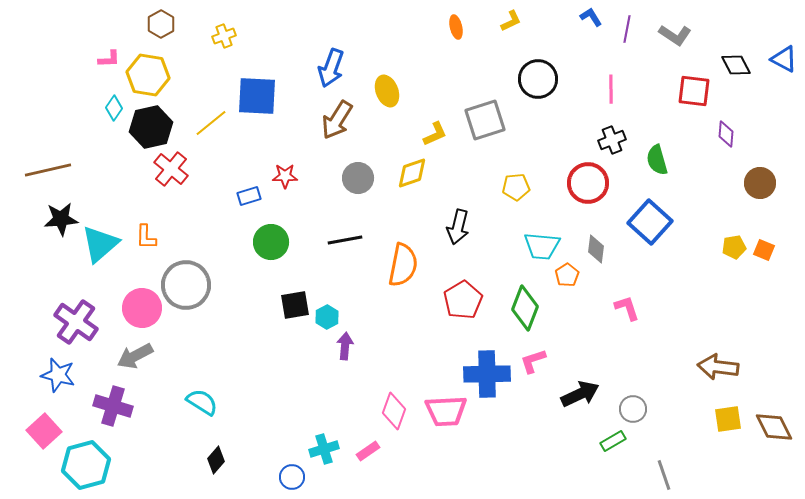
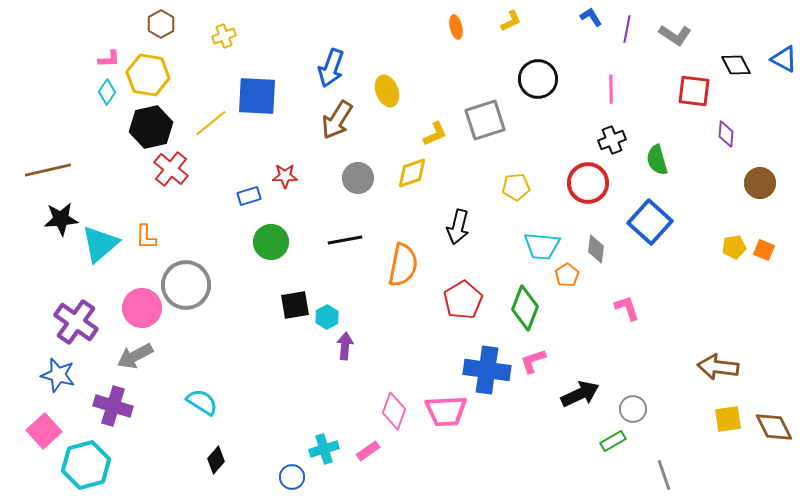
cyan diamond at (114, 108): moved 7 px left, 16 px up
blue cross at (487, 374): moved 4 px up; rotated 9 degrees clockwise
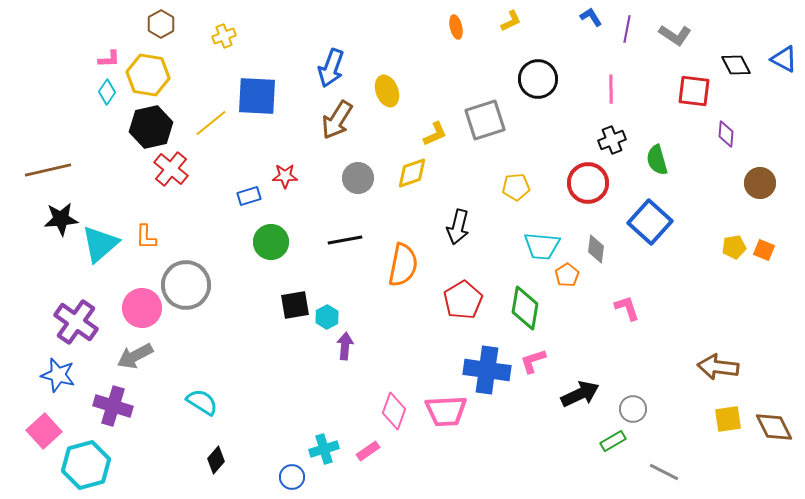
green diamond at (525, 308): rotated 12 degrees counterclockwise
gray line at (664, 475): moved 3 px up; rotated 44 degrees counterclockwise
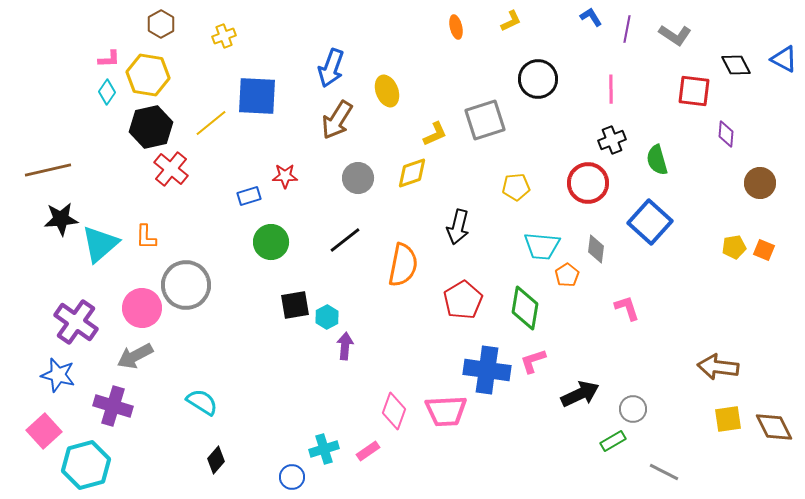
black line at (345, 240): rotated 28 degrees counterclockwise
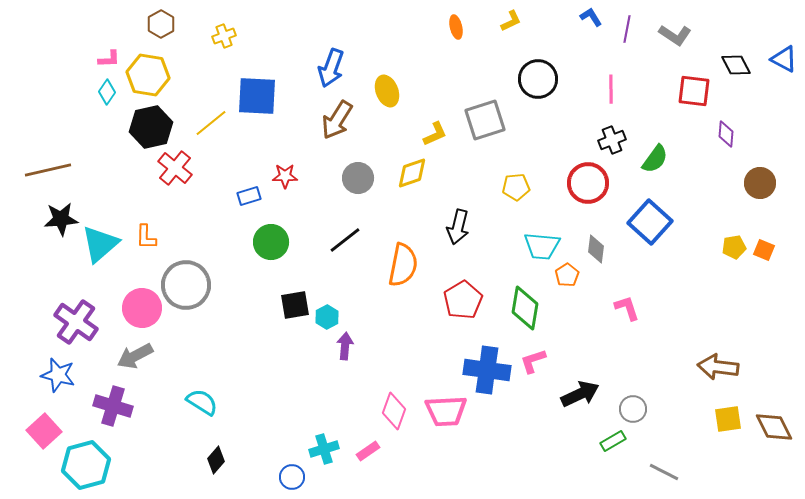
green semicircle at (657, 160): moved 2 px left, 1 px up; rotated 128 degrees counterclockwise
red cross at (171, 169): moved 4 px right, 1 px up
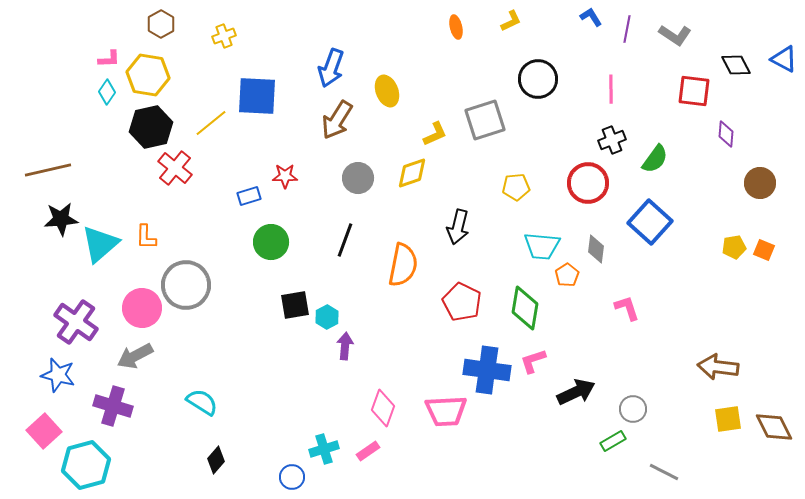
black line at (345, 240): rotated 32 degrees counterclockwise
red pentagon at (463, 300): moved 1 px left, 2 px down; rotated 15 degrees counterclockwise
black arrow at (580, 394): moved 4 px left, 2 px up
pink diamond at (394, 411): moved 11 px left, 3 px up
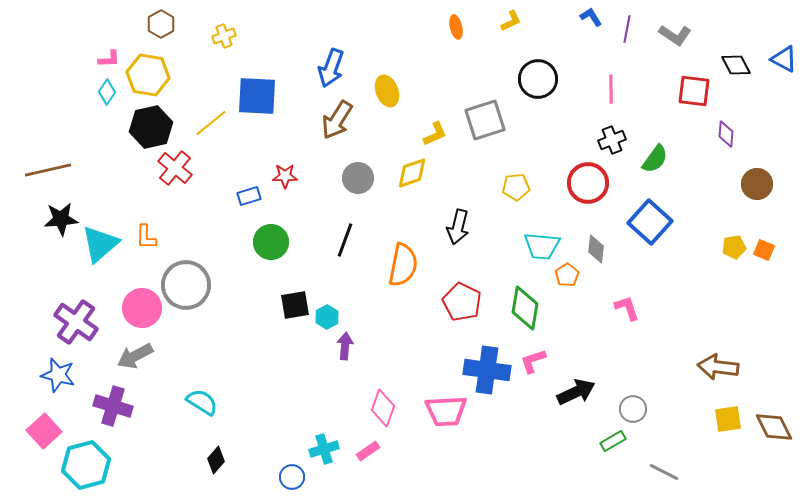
brown circle at (760, 183): moved 3 px left, 1 px down
